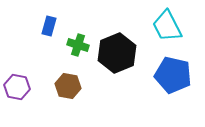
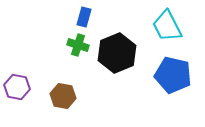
blue rectangle: moved 35 px right, 9 px up
brown hexagon: moved 5 px left, 10 px down
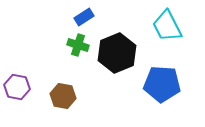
blue rectangle: rotated 42 degrees clockwise
blue pentagon: moved 11 px left, 9 px down; rotated 9 degrees counterclockwise
